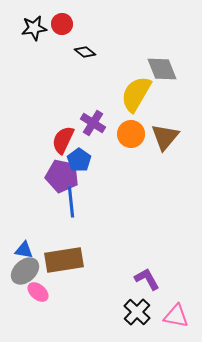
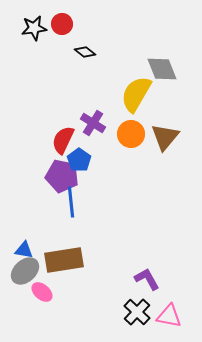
pink ellipse: moved 4 px right
pink triangle: moved 7 px left
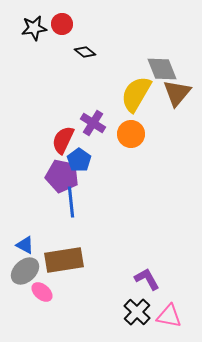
brown triangle: moved 12 px right, 44 px up
blue triangle: moved 1 px right, 5 px up; rotated 18 degrees clockwise
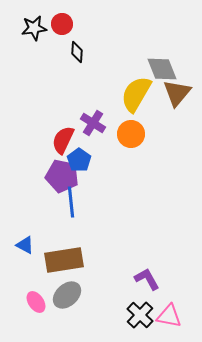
black diamond: moved 8 px left; rotated 55 degrees clockwise
gray ellipse: moved 42 px right, 24 px down
pink ellipse: moved 6 px left, 10 px down; rotated 15 degrees clockwise
black cross: moved 3 px right, 3 px down
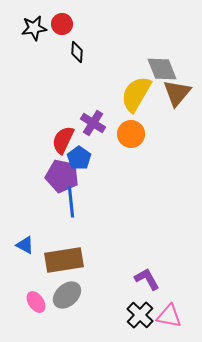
blue pentagon: moved 2 px up
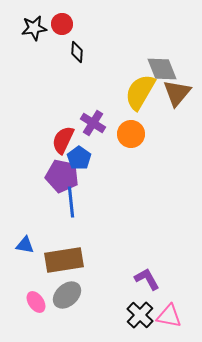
yellow semicircle: moved 4 px right, 2 px up
blue triangle: rotated 18 degrees counterclockwise
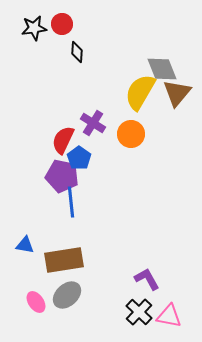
black cross: moved 1 px left, 3 px up
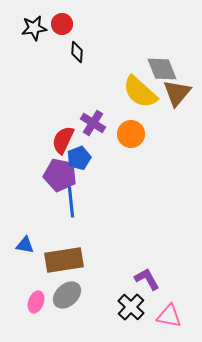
yellow semicircle: rotated 78 degrees counterclockwise
blue pentagon: rotated 15 degrees clockwise
purple pentagon: moved 2 px left, 1 px up
pink ellipse: rotated 55 degrees clockwise
black cross: moved 8 px left, 5 px up
